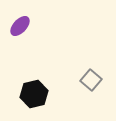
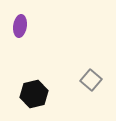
purple ellipse: rotated 35 degrees counterclockwise
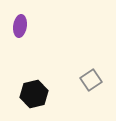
gray square: rotated 15 degrees clockwise
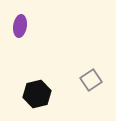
black hexagon: moved 3 px right
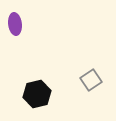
purple ellipse: moved 5 px left, 2 px up; rotated 15 degrees counterclockwise
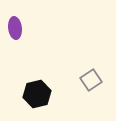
purple ellipse: moved 4 px down
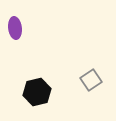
black hexagon: moved 2 px up
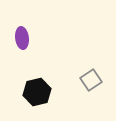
purple ellipse: moved 7 px right, 10 px down
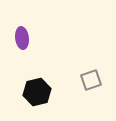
gray square: rotated 15 degrees clockwise
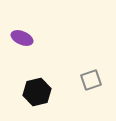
purple ellipse: rotated 60 degrees counterclockwise
